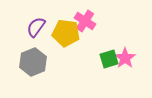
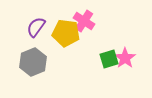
pink cross: moved 1 px left
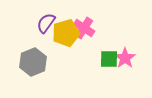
pink cross: moved 7 px down
purple semicircle: moved 10 px right, 4 px up
yellow pentagon: rotated 24 degrees counterclockwise
green square: rotated 18 degrees clockwise
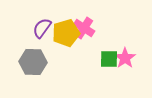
purple semicircle: moved 4 px left, 5 px down
gray hexagon: rotated 24 degrees clockwise
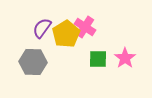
pink cross: moved 1 px right, 1 px up
yellow pentagon: moved 1 px down; rotated 16 degrees counterclockwise
green square: moved 11 px left
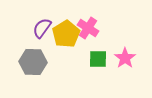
pink cross: moved 3 px right, 1 px down
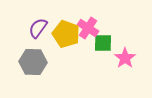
purple semicircle: moved 4 px left
yellow pentagon: rotated 20 degrees counterclockwise
green square: moved 5 px right, 16 px up
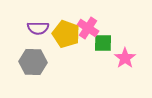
purple semicircle: rotated 125 degrees counterclockwise
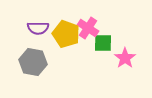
gray hexagon: rotated 8 degrees clockwise
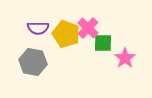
pink cross: rotated 10 degrees clockwise
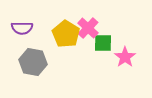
purple semicircle: moved 16 px left
yellow pentagon: rotated 12 degrees clockwise
pink star: moved 1 px up
